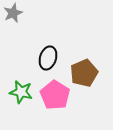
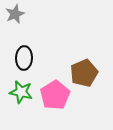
gray star: moved 2 px right, 1 px down
black ellipse: moved 24 px left; rotated 15 degrees counterclockwise
pink pentagon: rotated 8 degrees clockwise
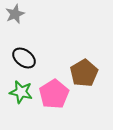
black ellipse: rotated 55 degrees counterclockwise
brown pentagon: rotated 8 degrees counterclockwise
pink pentagon: moved 1 px left, 1 px up
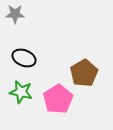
gray star: rotated 24 degrees clockwise
black ellipse: rotated 15 degrees counterclockwise
pink pentagon: moved 4 px right, 5 px down
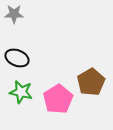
gray star: moved 1 px left
black ellipse: moved 7 px left
brown pentagon: moved 7 px right, 9 px down
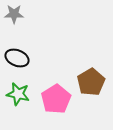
green star: moved 3 px left, 2 px down
pink pentagon: moved 2 px left
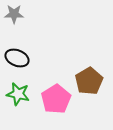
brown pentagon: moved 2 px left, 1 px up
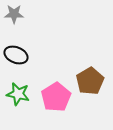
black ellipse: moved 1 px left, 3 px up
brown pentagon: moved 1 px right
pink pentagon: moved 2 px up
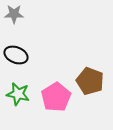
brown pentagon: rotated 20 degrees counterclockwise
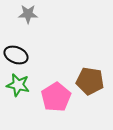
gray star: moved 14 px right
brown pentagon: rotated 12 degrees counterclockwise
green star: moved 9 px up
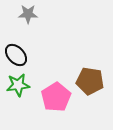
black ellipse: rotated 25 degrees clockwise
green star: rotated 20 degrees counterclockwise
